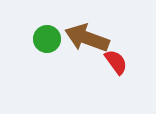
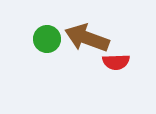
red semicircle: rotated 124 degrees clockwise
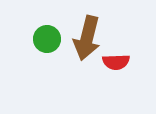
brown arrow: rotated 96 degrees counterclockwise
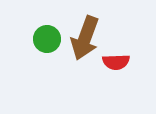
brown arrow: moved 2 px left; rotated 6 degrees clockwise
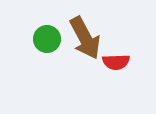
brown arrow: rotated 48 degrees counterclockwise
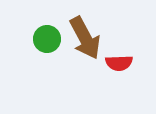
red semicircle: moved 3 px right, 1 px down
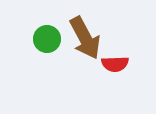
red semicircle: moved 4 px left, 1 px down
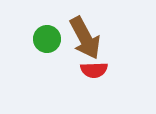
red semicircle: moved 21 px left, 6 px down
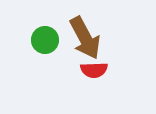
green circle: moved 2 px left, 1 px down
